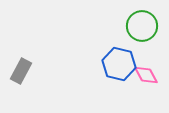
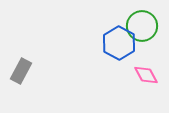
blue hexagon: moved 21 px up; rotated 16 degrees clockwise
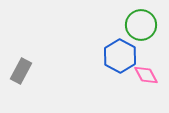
green circle: moved 1 px left, 1 px up
blue hexagon: moved 1 px right, 13 px down
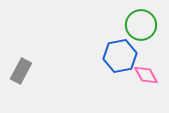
blue hexagon: rotated 20 degrees clockwise
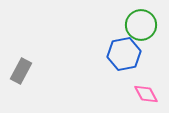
blue hexagon: moved 4 px right, 2 px up
pink diamond: moved 19 px down
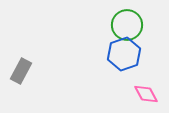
green circle: moved 14 px left
blue hexagon: rotated 8 degrees counterclockwise
